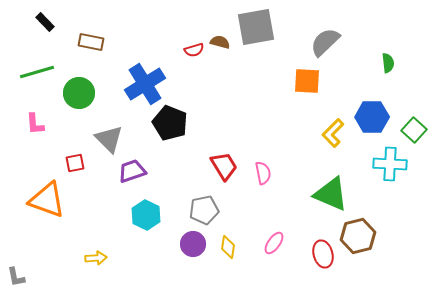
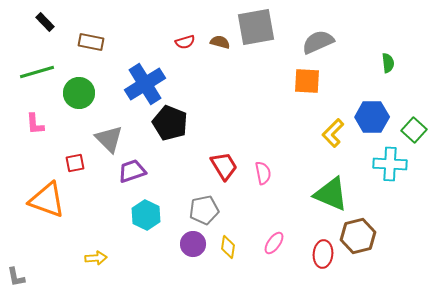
gray semicircle: moved 7 px left; rotated 20 degrees clockwise
red semicircle: moved 9 px left, 8 px up
red ellipse: rotated 20 degrees clockwise
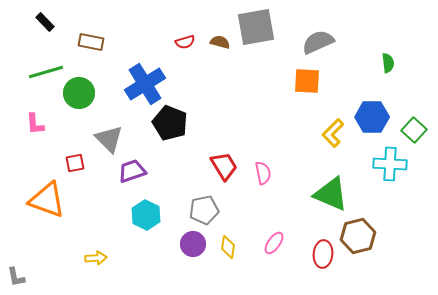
green line: moved 9 px right
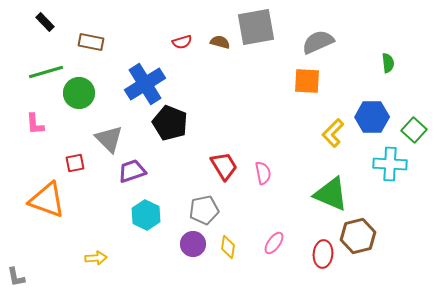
red semicircle: moved 3 px left
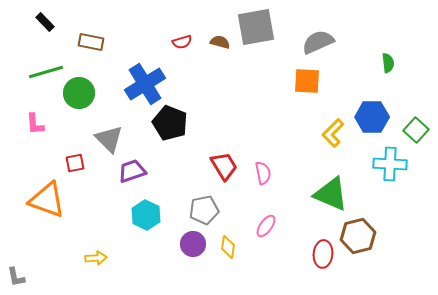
green square: moved 2 px right
pink ellipse: moved 8 px left, 17 px up
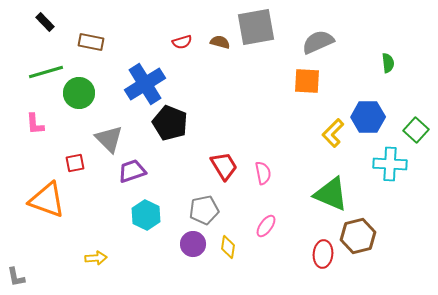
blue hexagon: moved 4 px left
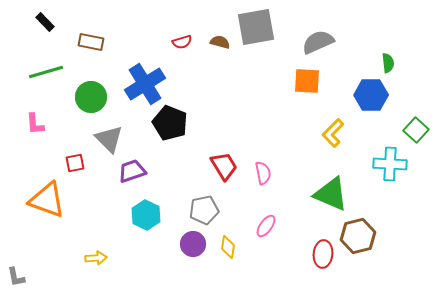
green circle: moved 12 px right, 4 px down
blue hexagon: moved 3 px right, 22 px up
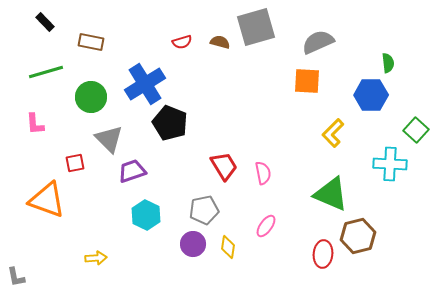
gray square: rotated 6 degrees counterclockwise
